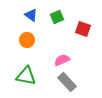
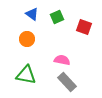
blue triangle: moved 1 px right, 1 px up
red square: moved 1 px right, 2 px up
orange circle: moved 1 px up
pink semicircle: rotated 35 degrees clockwise
green triangle: moved 1 px up
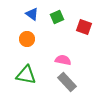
pink semicircle: moved 1 px right
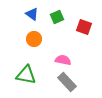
orange circle: moved 7 px right
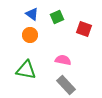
red square: moved 2 px down
orange circle: moved 4 px left, 4 px up
green triangle: moved 5 px up
gray rectangle: moved 1 px left, 3 px down
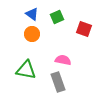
orange circle: moved 2 px right, 1 px up
gray rectangle: moved 8 px left, 3 px up; rotated 24 degrees clockwise
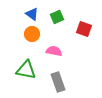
pink semicircle: moved 9 px left, 9 px up
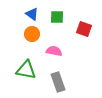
green square: rotated 24 degrees clockwise
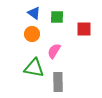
blue triangle: moved 2 px right, 1 px up
red square: rotated 21 degrees counterclockwise
pink semicircle: rotated 70 degrees counterclockwise
green triangle: moved 8 px right, 2 px up
gray rectangle: rotated 18 degrees clockwise
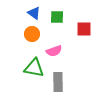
pink semicircle: rotated 140 degrees counterclockwise
